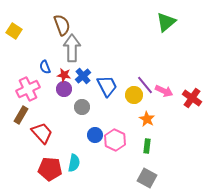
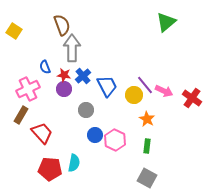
gray circle: moved 4 px right, 3 px down
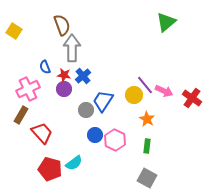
blue trapezoid: moved 4 px left, 15 px down; rotated 120 degrees counterclockwise
cyan semicircle: rotated 42 degrees clockwise
red pentagon: rotated 10 degrees clockwise
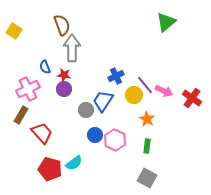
blue cross: moved 33 px right; rotated 14 degrees clockwise
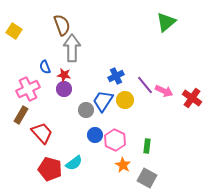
yellow circle: moved 9 px left, 5 px down
orange star: moved 24 px left, 46 px down
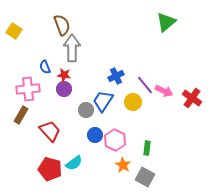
pink cross: rotated 20 degrees clockwise
yellow circle: moved 8 px right, 2 px down
red trapezoid: moved 8 px right, 2 px up
green rectangle: moved 2 px down
gray square: moved 2 px left, 1 px up
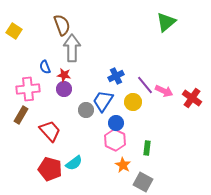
blue circle: moved 21 px right, 12 px up
gray square: moved 2 px left, 5 px down
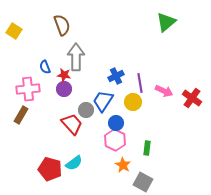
gray arrow: moved 4 px right, 9 px down
purple line: moved 5 px left, 2 px up; rotated 30 degrees clockwise
red trapezoid: moved 22 px right, 7 px up
